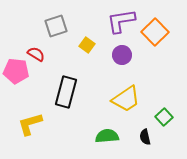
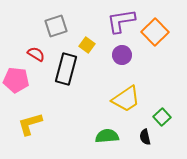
pink pentagon: moved 9 px down
black rectangle: moved 23 px up
green square: moved 2 px left
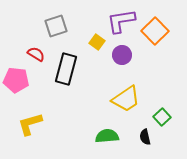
orange square: moved 1 px up
yellow square: moved 10 px right, 3 px up
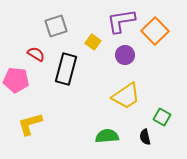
yellow square: moved 4 px left
purple circle: moved 3 px right
yellow trapezoid: moved 3 px up
green square: rotated 18 degrees counterclockwise
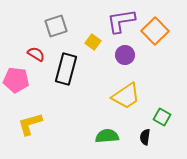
black semicircle: rotated 21 degrees clockwise
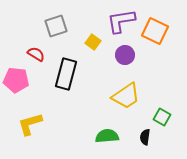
orange square: rotated 20 degrees counterclockwise
black rectangle: moved 5 px down
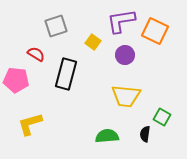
yellow trapezoid: rotated 40 degrees clockwise
black semicircle: moved 3 px up
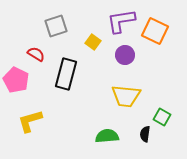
pink pentagon: rotated 20 degrees clockwise
yellow L-shape: moved 3 px up
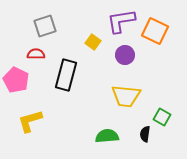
gray square: moved 11 px left
red semicircle: rotated 30 degrees counterclockwise
black rectangle: moved 1 px down
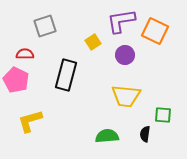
yellow square: rotated 21 degrees clockwise
red semicircle: moved 11 px left
green square: moved 1 px right, 2 px up; rotated 24 degrees counterclockwise
